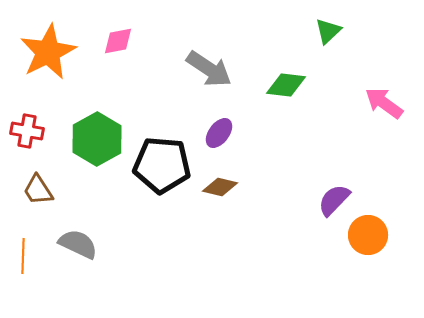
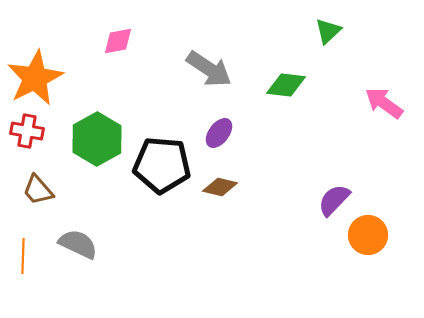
orange star: moved 13 px left, 26 px down
brown trapezoid: rotated 8 degrees counterclockwise
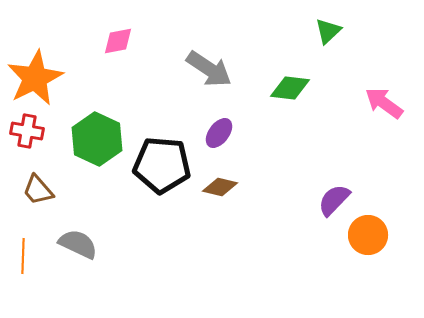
green diamond: moved 4 px right, 3 px down
green hexagon: rotated 6 degrees counterclockwise
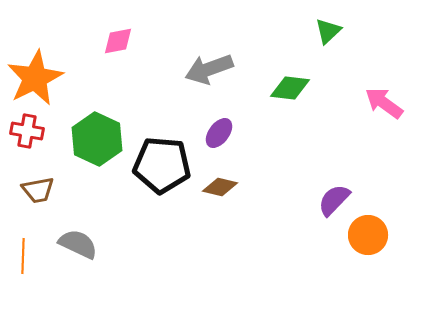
gray arrow: rotated 126 degrees clockwise
brown trapezoid: rotated 60 degrees counterclockwise
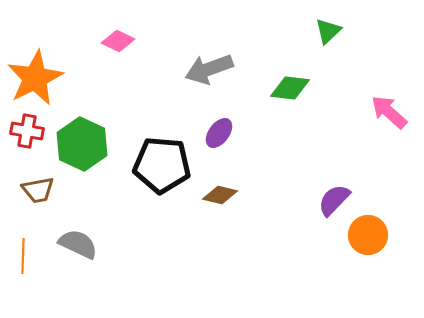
pink diamond: rotated 36 degrees clockwise
pink arrow: moved 5 px right, 9 px down; rotated 6 degrees clockwise
green hexagon: moved 15 px left, 5 px down
brown diamond: moved 8 px down
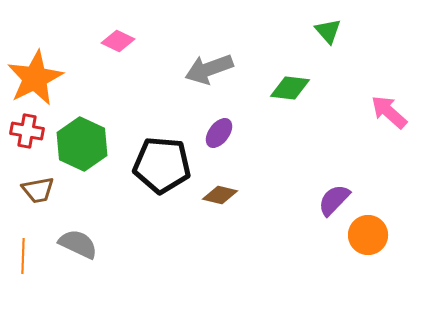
green triangle: rotated 28 degrees counterclockwise
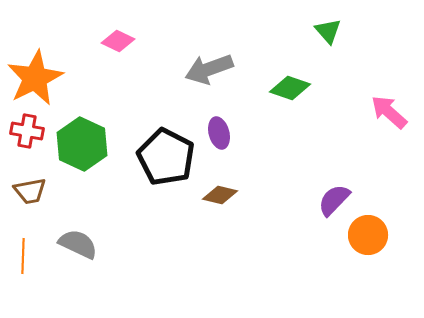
green diamond: rotated 12 degrees clockwise
purple ellipse: rotated 52 degrees counterclockwise
black pentagon: moved 4 px right, 8 px up; rotated 22 degrees clockwise
brown trapezoid: moved 8 px left, 1 px down
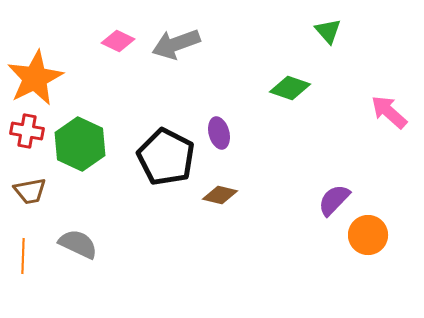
gray arrow: moved 33 px left, 25 px up
green hexagon: moved 2 px left
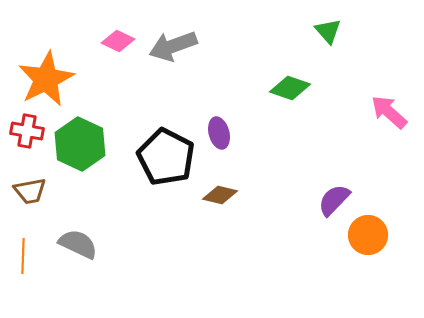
gray arrow: moved 3 px left, 2 px down
orange star: moved 11 px right, 1 px down
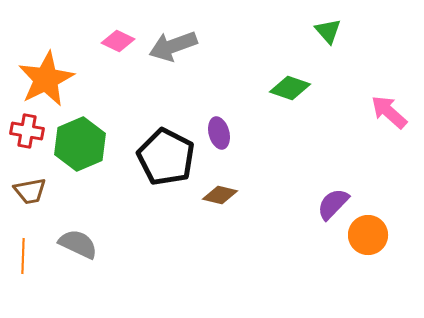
green hexagon: rotated 12 degrees clockwise
purple semicircle: moved 1 px left, 4 px down
